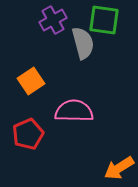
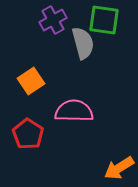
red pentagon: rotated 16 degrees counterclockwise
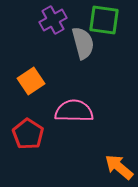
orange arrow: moved 1 px up; rotated 72 degrees clockwise
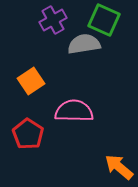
green square: rotated 16 degrees clockwise
gray semicircle: moved 1 px right, 1 px down; rotated 84 degrees counterclockwise
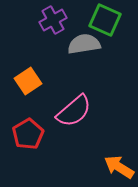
green square: moved 1 px right
orange square: moved 3 px left
pink semicircle: rotated 138 degrees clockwise
red pentagon: rotated 8 degrees clockwise
orange arrow: rotated 8 degrees counterclockwise
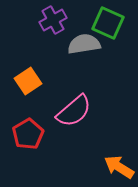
green square: moved 3 px right, 3 px down
